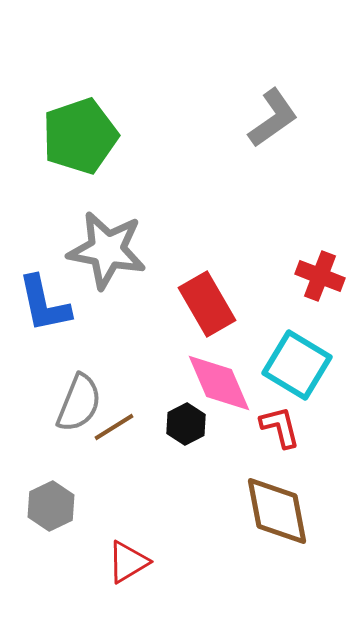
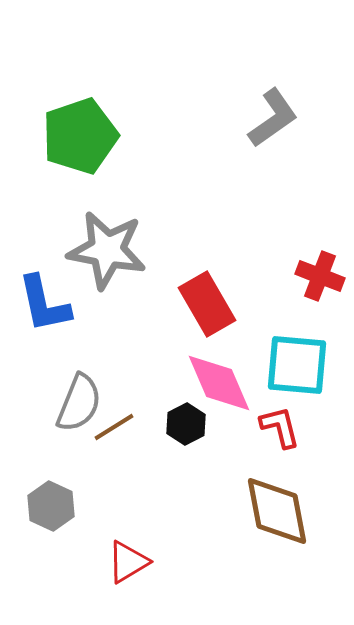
cyan square: rotated 26 degrees counterclockwise
gray hexagon: rotated 9 degrees counterclockwise
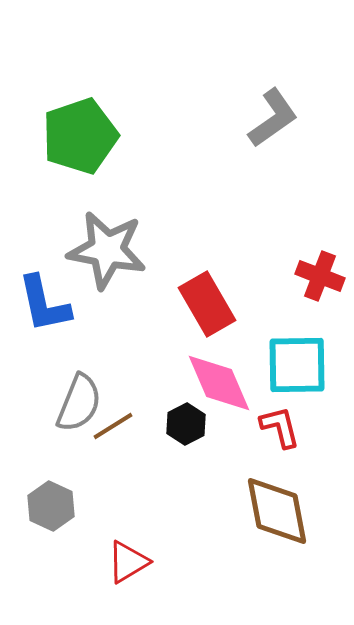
cyan square: rotated 6 degrees counterclockwise
brown line: moved 1 px left, 1 px up
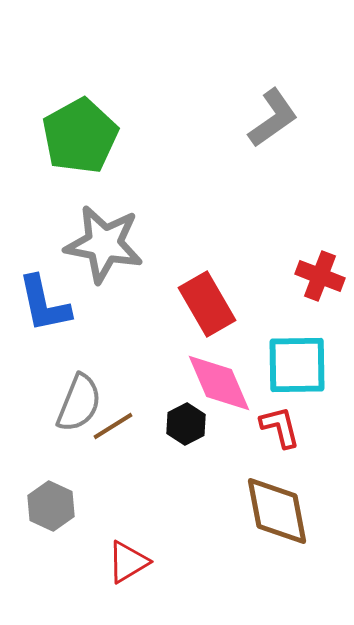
green pentagon: rotated 10 degrees counterclockwise
gray star: moved 3 px left, 6 px up
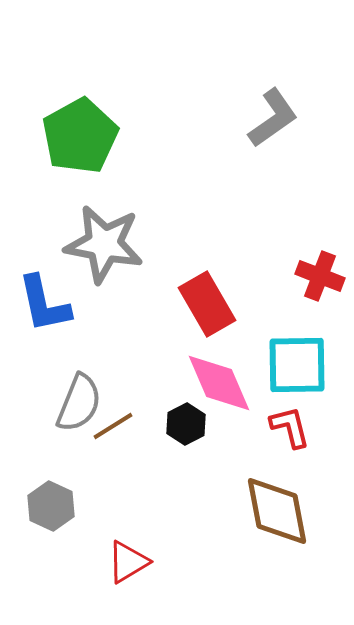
red L-shape: moved 10 px right
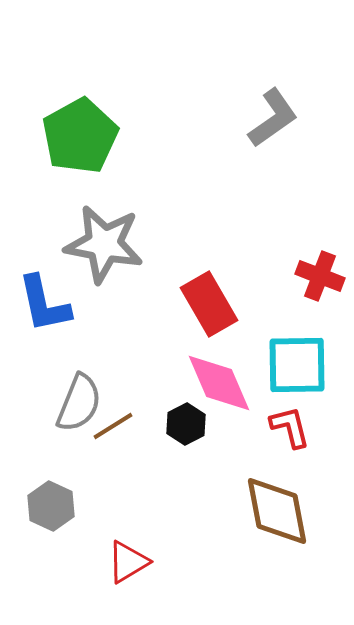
red rectangle: moved 2 px right
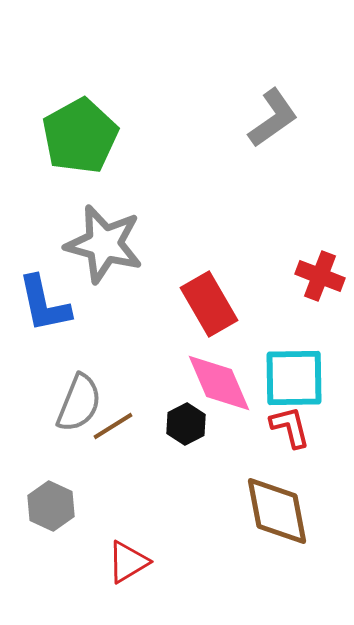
gray star: rotated 4 degrees clockwise
cyan square: moved 3 px left, 13 px down
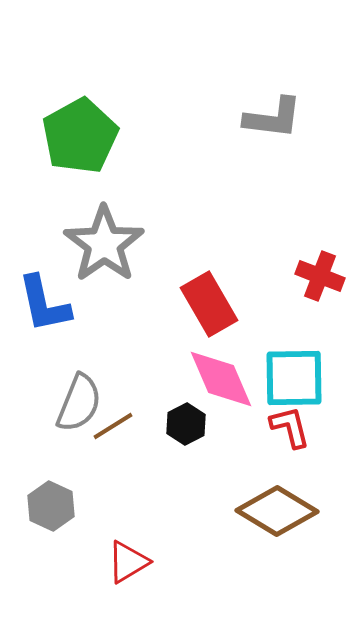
gray L-shape: rotated 42 degrees clockwise
gray star: rotated 22 degrees clockwise
pink diamond: moved 2 px right, 4 px up
brown diamond: rotated 48 degrees counterclockwise
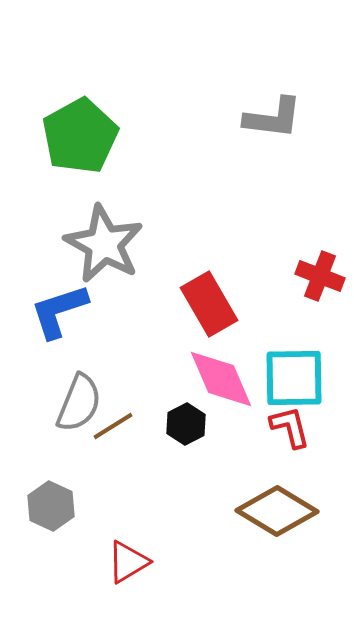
gray star: rotated 8 degrees counterclockwise
blue L-shape: moved 15 px right, 7 px down; rotated 84 degrees clockwise
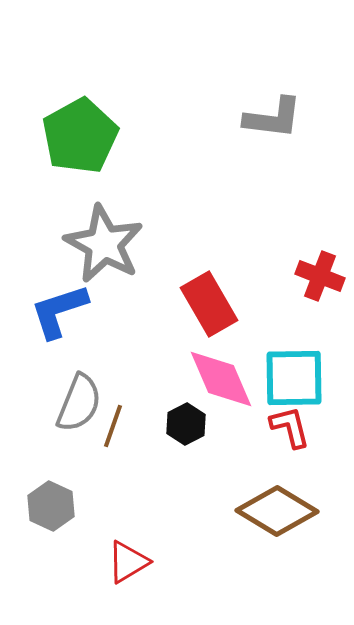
brown line: rotated 39 degrees counterclockwise
